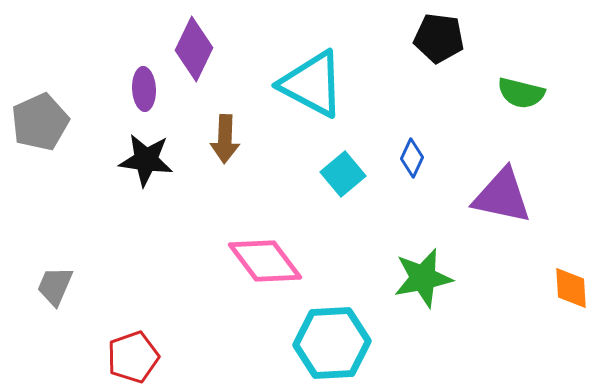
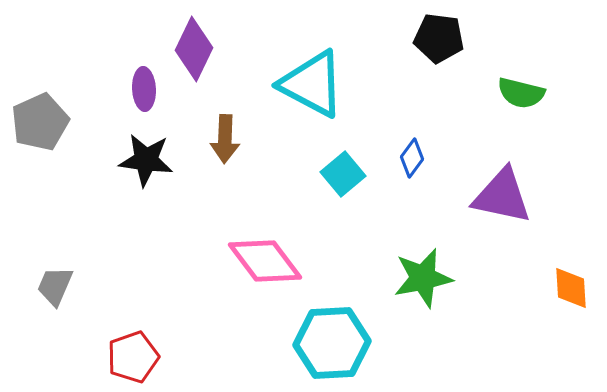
blue diamond: rotated 12 degrees clockwise
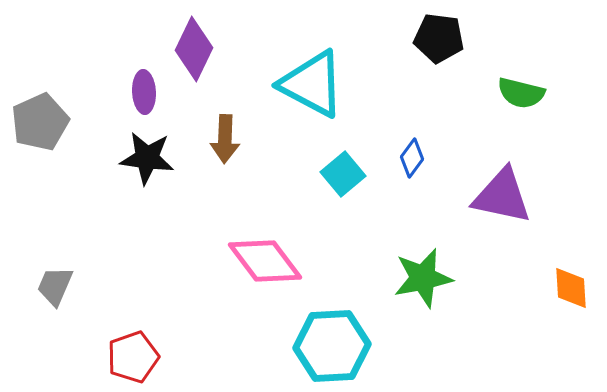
purple ellipse: moved 3 px down
black star: moved 1 px right, 2 px up
cyan hexagon: moved 3 px down
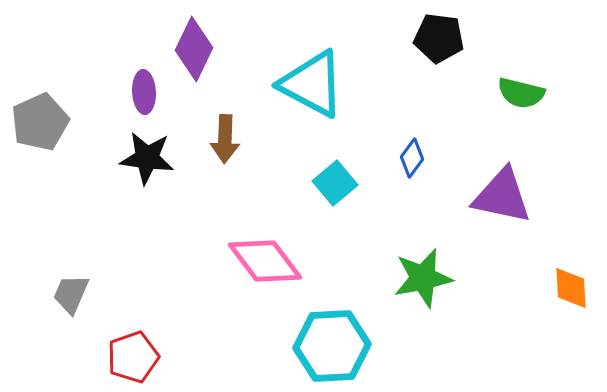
cyan square: moved 8 px left, 9 px down
gray trapezoid: moved 16 px right, 8 px down
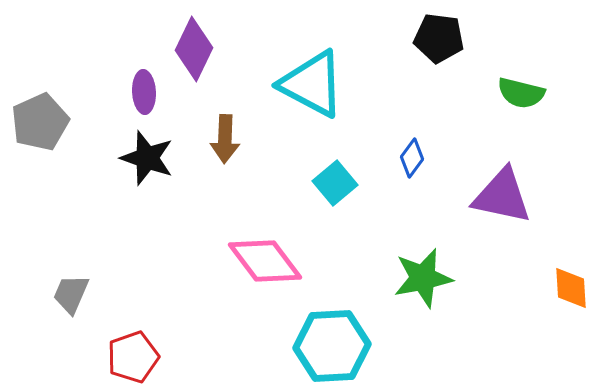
black star: rotated 12 degrees clockwise
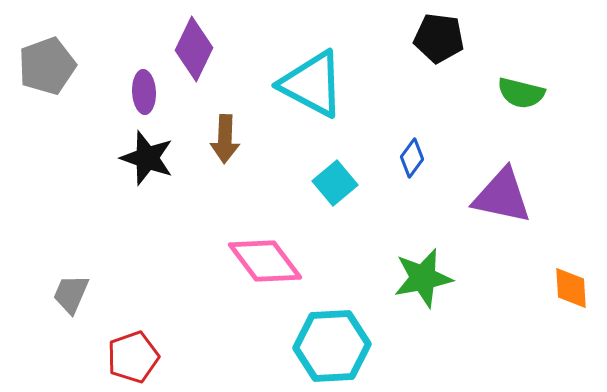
gray pentagon: moved 7 px right, 56 px up; rotated 4 degrees clockwise
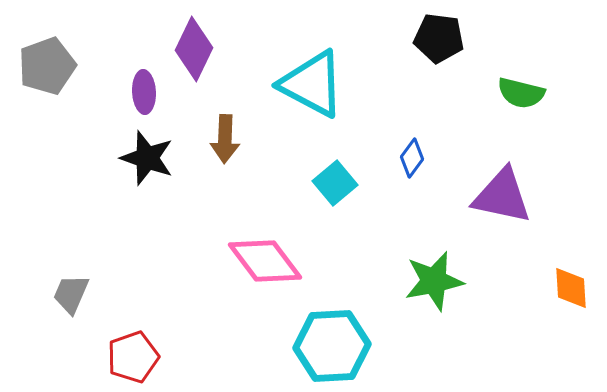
green star: moved 11 px right, 3 px down
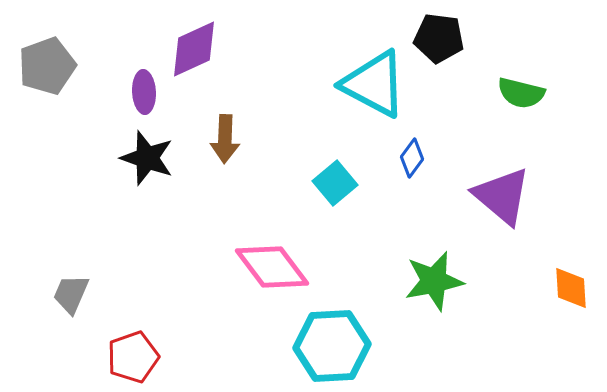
purple diamond: rotated 40 degrees clockwise
cyan triangle: moved 62 px right
purple triangle: rotated 28 degrees clockwise
pink diamond: moved 7 px right, 6 px down
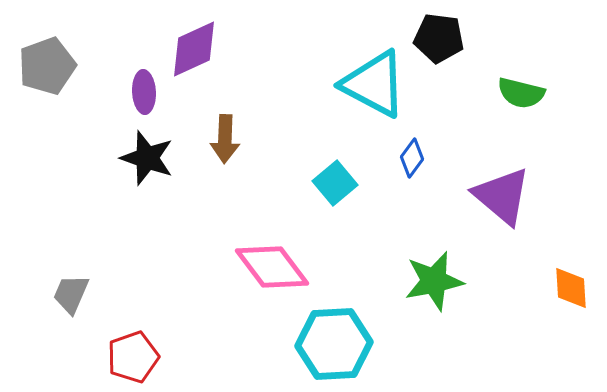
cyan hexagon: moved 2 px right, 2 px up
